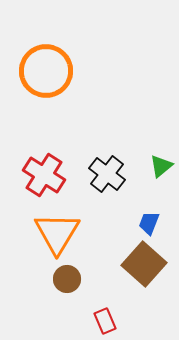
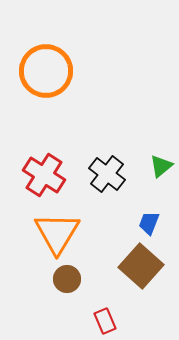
brown square: moved 3 px left, 2 px down
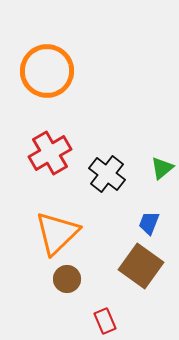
orange circle: moved 1 px right
green triangle: moved 1 px right, 2 px down
red cross: moved 6 px right, 22 px up; rotated 27 degrees clockwise
orange triangle: rotated 15 degrees clockwise
brown square: rotated 6 degrees counterclockwise
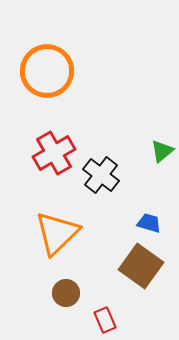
red cross: moved 4 px right
green triangle: moved 17 px up
black cross: moved 6 px left, 1 px down
blue trapezoid: rotated 85 degrees clockwise
brown circle: moved 1 px left, 14 px down
red rectangle: moved 1 px up
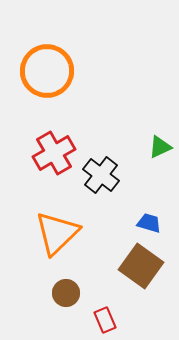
green triangle: moved 2 px left, 4 px up; rotated 15 degrees clockwise
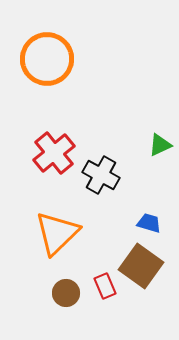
orange circle: moved 12 px up
green triangle: moved 2 px up
red cross: rotated 9 degrees counterclockwise
black cross: rotated 9 degrees counterclockwise
red rectangle: moved 34 px up
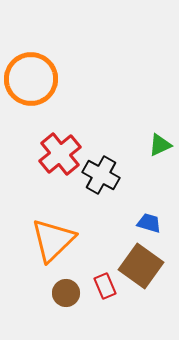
orange circle: moved 16 px left, 20 px down
red cross: moved 6 px right, 1 px down
orange triangle: moved 4 px left, 7 px down
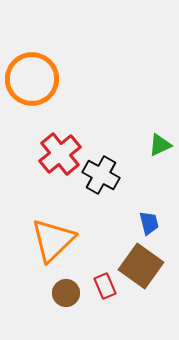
orange circle: moved 1 px right
blue trapezoid: rotated 60 degrees clockwise
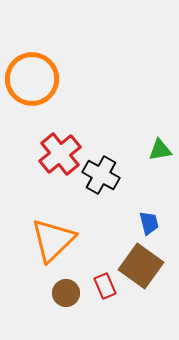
green triangle: moved 5 px down; rotated 15 degrees clockwise
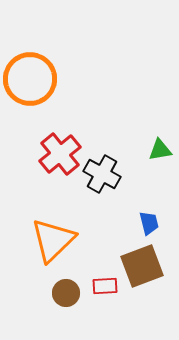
orange circle: moved 2 px left
black cross: moved 1 px right, 1 px up
brown square: moved 1 px right; rotated 33 degrees clockwise
red rectangle: rotated 70 degrees counterclockwise
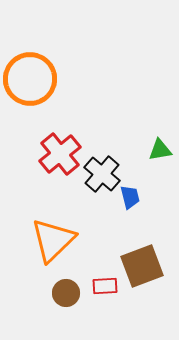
black cross: rotated 12 degrees clockwise
blue trapezoid: moved 19 px left, 26 px up
